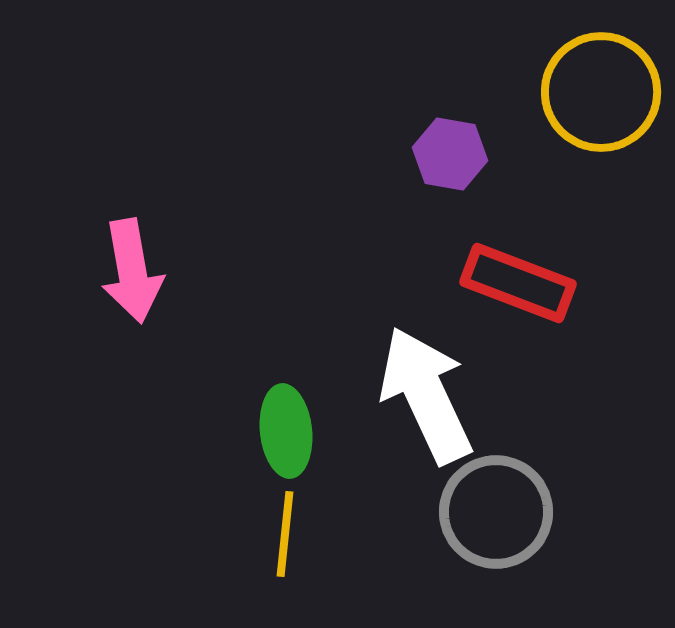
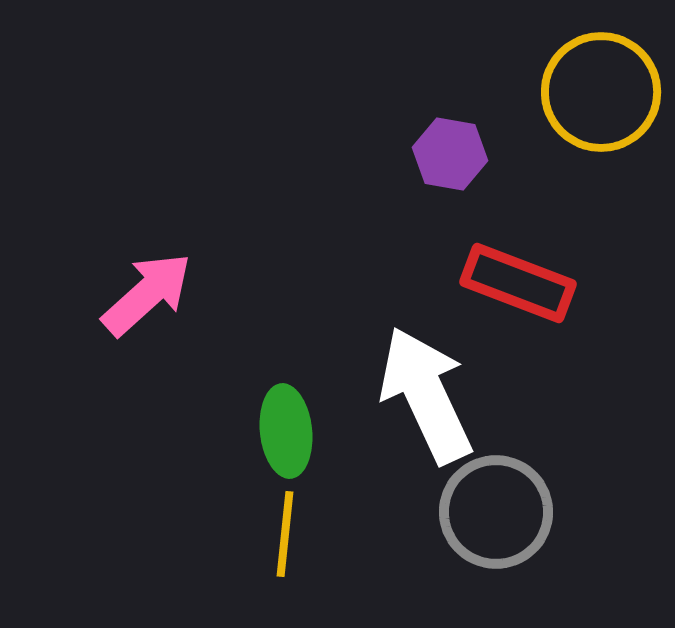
pink arrow: moved 15 px right, 23 px down; rotated 122 degrees counterclockwise
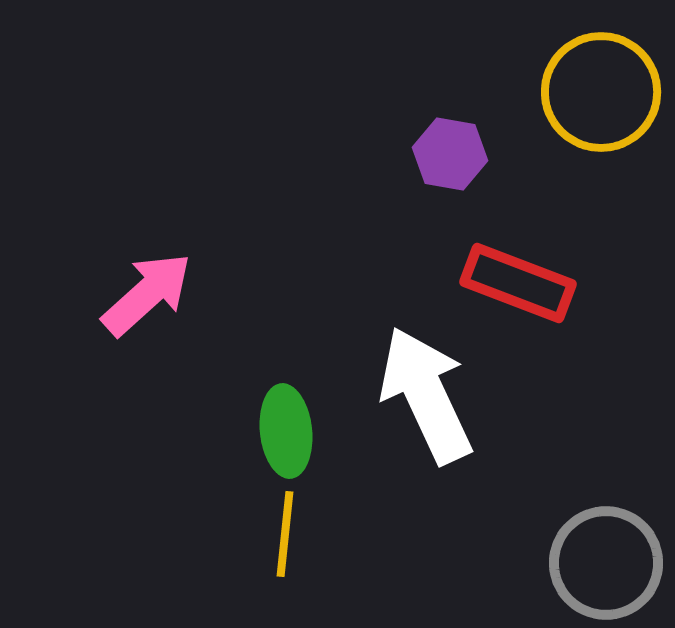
gray circle: moved 110 px right, 51 px down
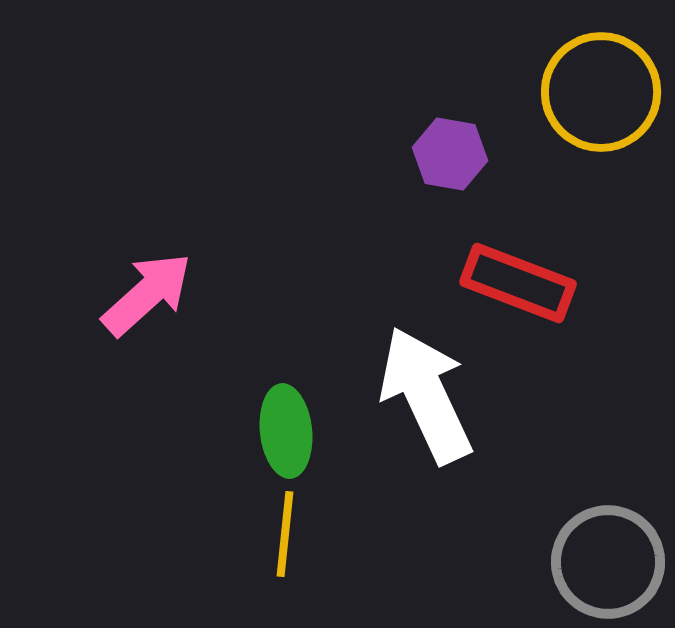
gray circle: moved 2 px right, 1 px up
